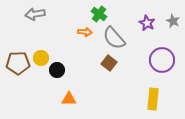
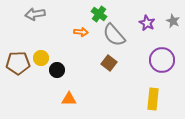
orange arrow: moved 4 px left
gray semicircle: moved 3 px up
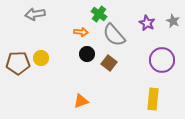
black circle: moved 30 px right, 16 px up
orange triangle: moved 12 px right, 2 px down; rotated 21 degrees counterclockwise
